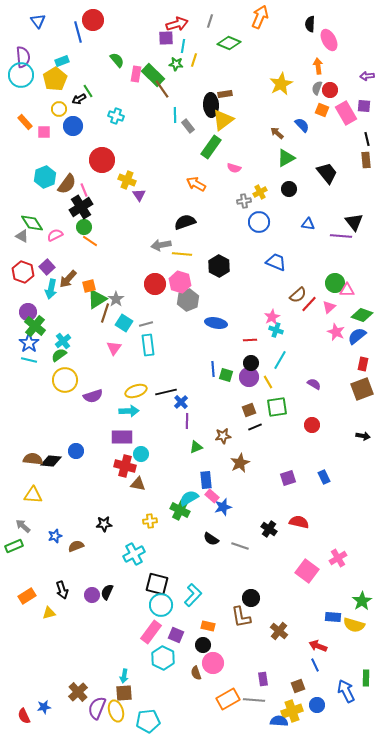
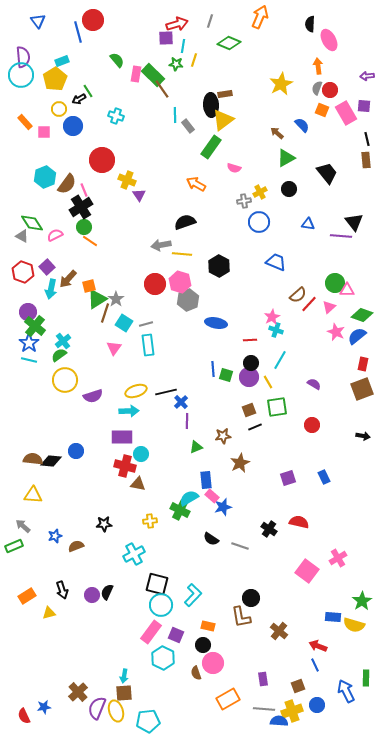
gray line at (254, 700): moved 10 px right, 9 px down
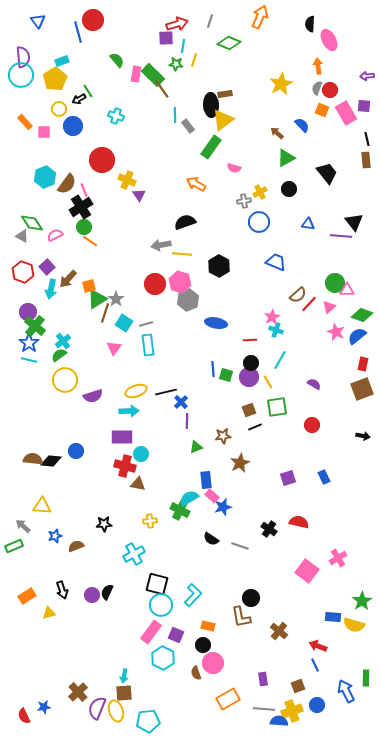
yellow triangle at (33, 495): moved 9 px right, 11 px down
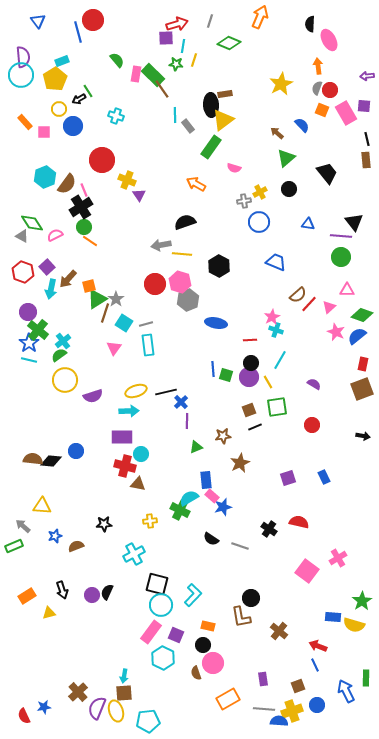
green triangle at (286, 158): rotated 12 degrees counterclockwise
green circle at (335, 283): moved 6 px right, 26 px up
green cross at (35, 326): moved 3 px right, 4 px down
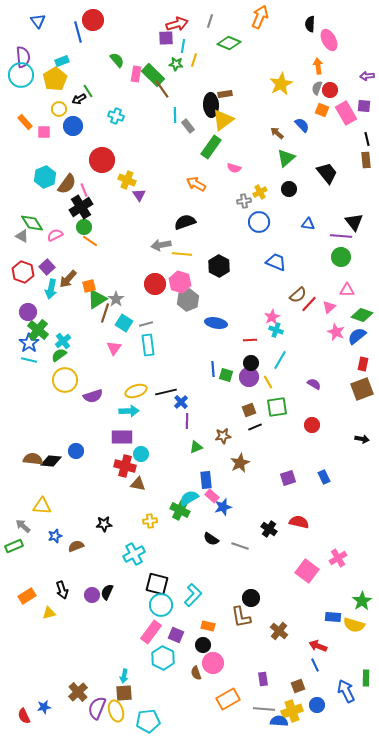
black arrow at (363, 436): moved 1 px left, 3 px down
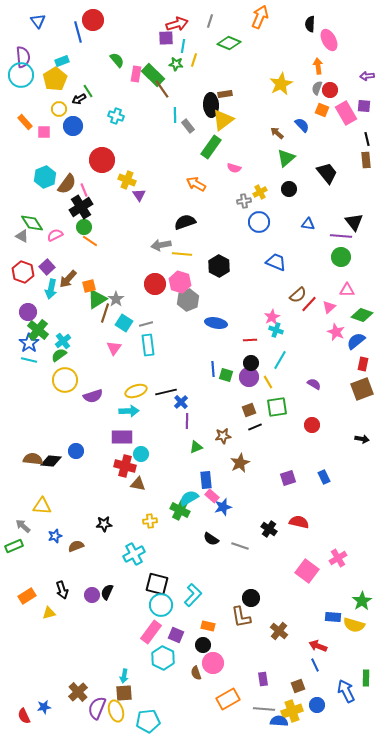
blue semicircle at (357, 336): moved 1 px left, 5 px down
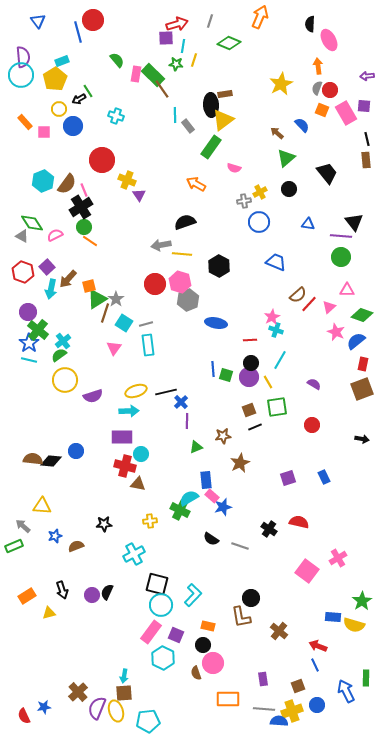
cyan hexagon at (45, 177): moved 2 px left, 4 px down
orange rectangle at (228, 699): rotated 30 degrees clockwise
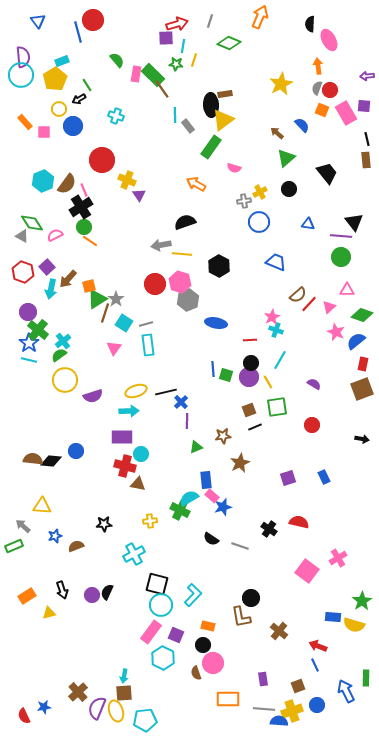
green line at (88, 91): moved 1 px left, 6 px up
cyan pentagon at (148, 721): moved 3 px left, 1 px up
